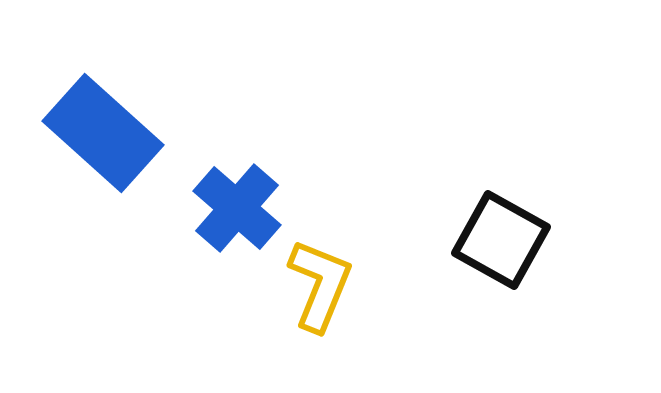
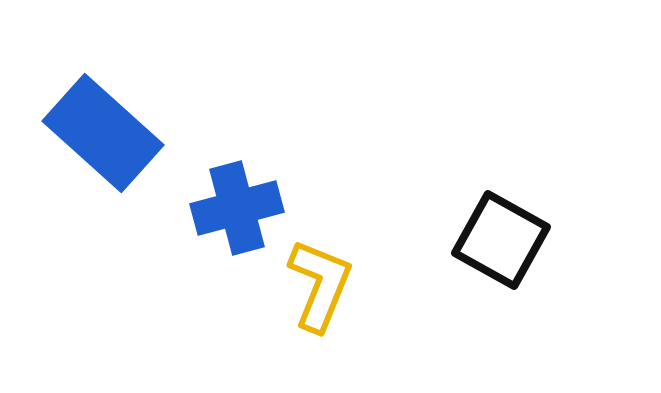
blue cross: rotated 34 degrees clockwise
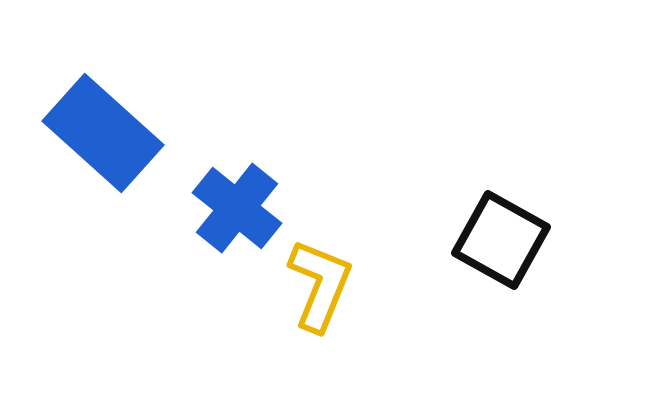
blue cross: rotated 36 degrees counterclockwise
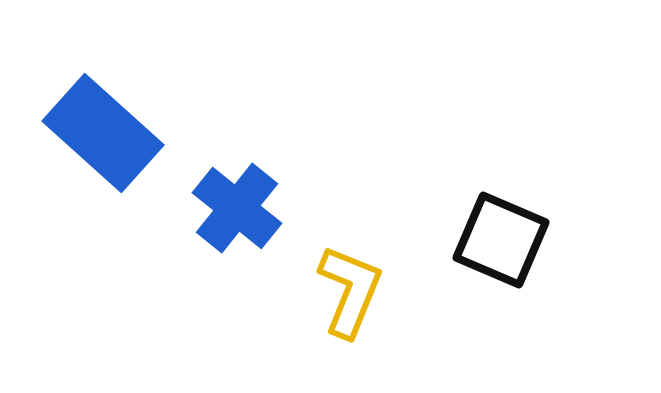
black square: rotated 6 degrees counterclockwise
yellow L-shape: moved 30 px right, 6 px down
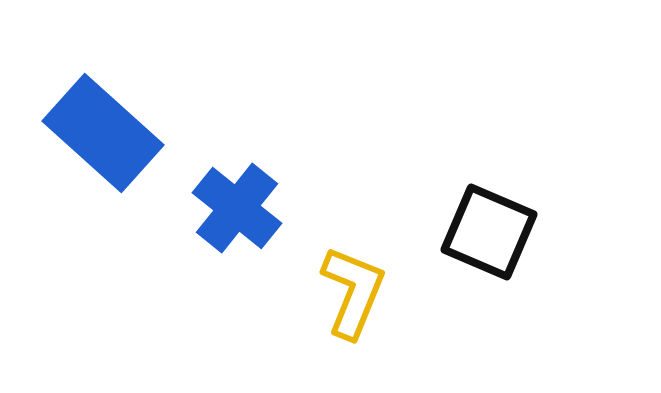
black square: moved 12 px left, 8 px up
yellow L-shape: moved 3 px right, 1 px down
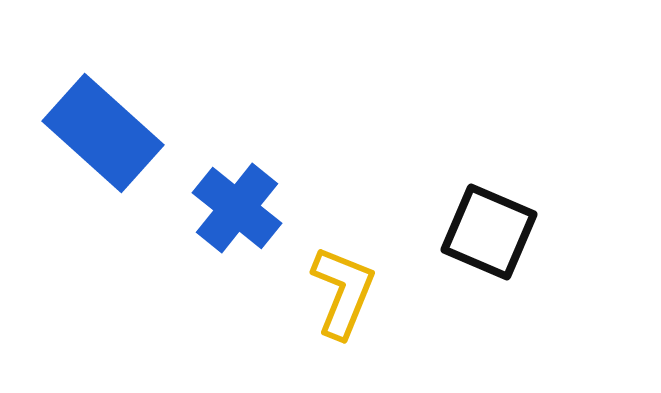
yellow L-shape: moved 10 px left
